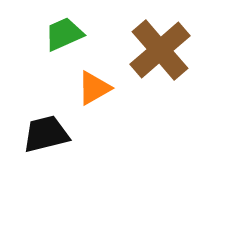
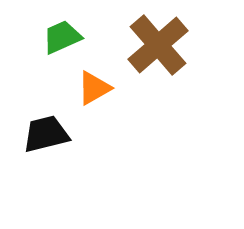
green trapezoid: moved 2 px left, 3 px down
brown cross: moved 2 px left, 5 px up
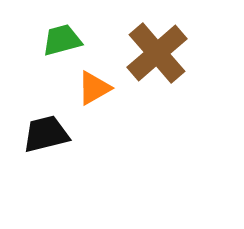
green trapezoid: moved 3 px down; rotated 9 degrees clockwise
brown cross: moved 1 px left, 8 px down
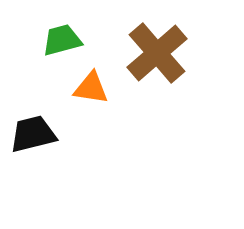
orange triangle: moved 3 px left; rotated 39 degrees clockwise
black trapezoid: moved 13 px left
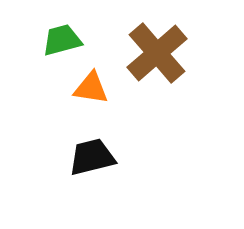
black trapezoid: moved 59 px right, 23 px down
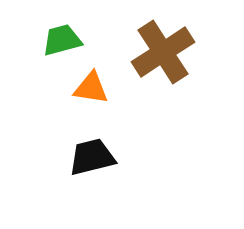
brown cross: moved 6 px right, 1 px up; rotated 8 degrees clockwise
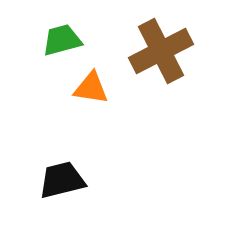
brown cross: moved 2 px left, 1 px up; rotated 6 degrees clockwise
black trapezoid: moved 30 px left, 23 px down
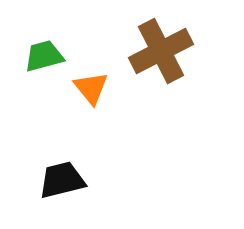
green trapezoid: moved 18 px left, 16 px down
orange triangle: rotated 42 degrees clockwise
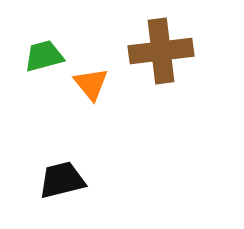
brown cross: rotated 20 degrees clockwise
orange triangle: moved 4 px up
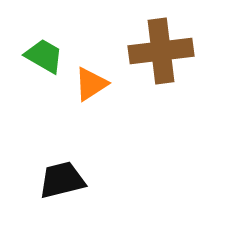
green trapezoid: rotated 45 degrees clockwise
orange triangle: rotated 36 degrees clockwise
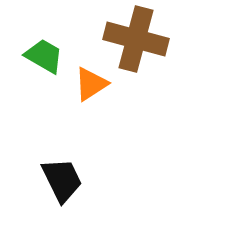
brown cross: moved 25 px left, 12 px up; rotated 22 degrees clockwise
black trapezoid: rotated 78 degrees clockwise
